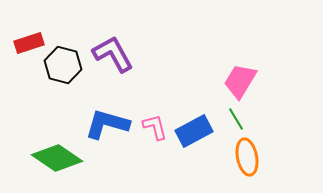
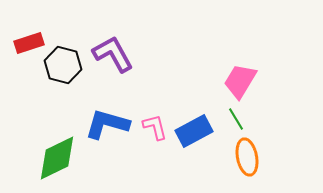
green diamond: rotated 60 degrees counterclockwise
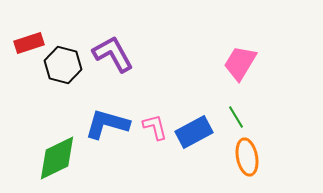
pink trapezoid: moved 18 px up
green line: moved 2 px up
blue rectangle: moved 1 px down
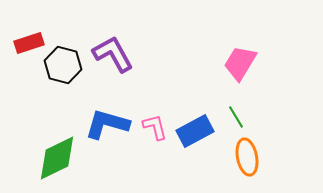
blue rectangle: moved 1 px right, 1 px up
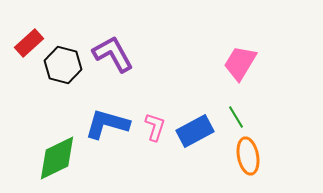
red rectangle: rotated 24 degrees counterclockwise
pink L-shape: rotated 32 degrees clockwise
orange ellipse: moved 1 px right, 1 px up
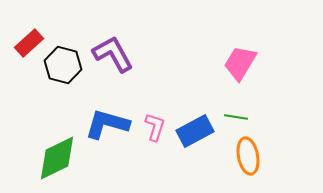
green line: rotated 50 degrees counterclockwise
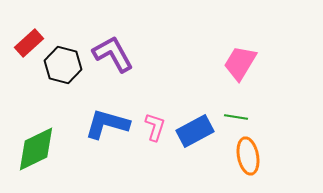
green diamond: moved 21 px left, 9 px up
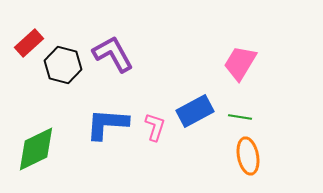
green line: moved 4 px right
blue L-shape: rotated 12 degrees counterclockwise
blue rectangle: moved 20 px up
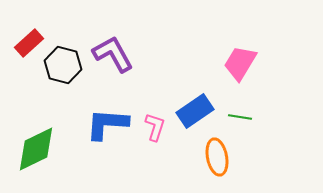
blue rectangle: rotated 6 degrees counterclockwise
orange ellipse: moved 31 px left, 1 px down
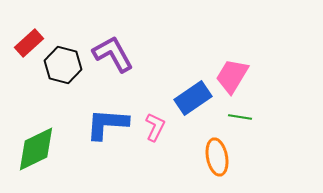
pink trapezoid: moved 8 px left, 13 px down
blue rectangle: moved 2 px left, 13 px up
pink L-shape: rotated 8 degrees clockwise
